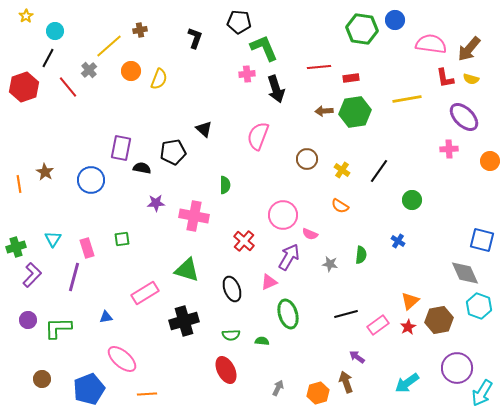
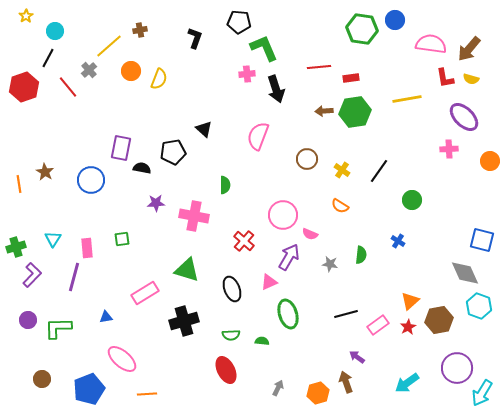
pink rectangle at (87, 248): rotated 12 degrees clockwise
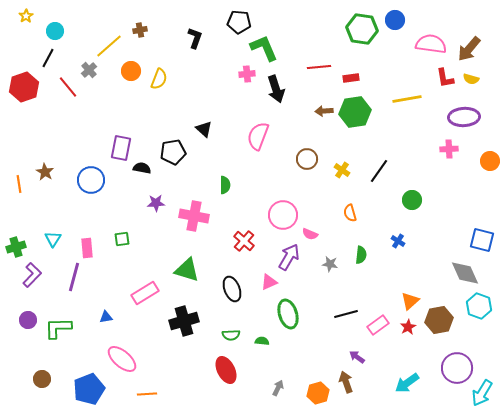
purple ellipse at (464, 117): rotated 48 degrees counterclockwise
orange semicircle at (340, 206): moved 10 px right, 7 px down; rotated 42 degrees clockwise
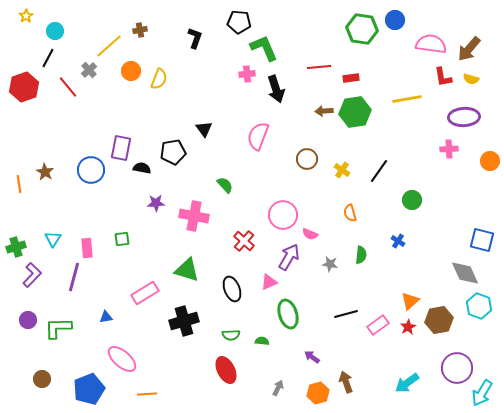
red L-shape at (445, 78): moved 2 px left, 1 px up
black triangle at (204, 129): rotated 12 degrees clockwise
blue circle at (91, 180): moved 10 px up
green semicircle at (225, 185): rotated 42 degrees counterclockwise
purple arrow at (357, 357): moved 45 px left
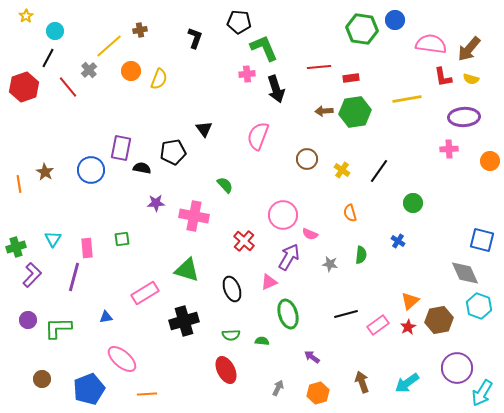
green circle at (412, 200): moved 1 px right, 3 px down
brown arrow at (346, 382): moved 16 px right
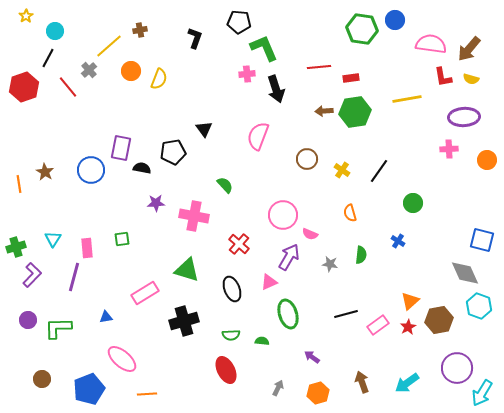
orange circle at (490, 161): moved 3 px left, 1 px up
red cross at (244, 241): moved 5 px left, 3 px down
